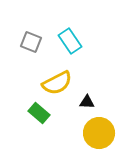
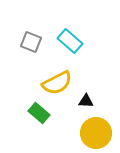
cyan rectangle: rotated 15 degrees counterclockwise
black triangle: moved 1 px left, 1 px up
yellow circle: moved 3 px left
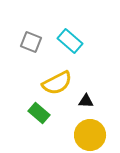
yellow circle: moved 6 px left, 2 px down
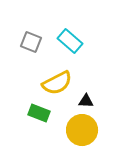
green rectangle: rotated 20 degrees counterclockwise
yellow circle: moved 8 px left, 5 px up
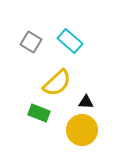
gray square: rotated 10 degrees clockwise
yellow semicircle: rotated 16 degrees counterclockwise
black triangle: moved 1 px down
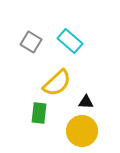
green rectangle: rotated 75 degrees clockwise
yellow circle: moved 1 px down
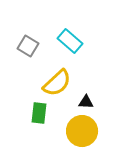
gray square: moved 3 px left, 4 px down
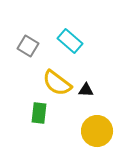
yellow semicircle: rotated 80 degrees clockwise
black triangle: moved 12 px up
yellow circle: moved 15 px right
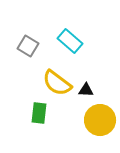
yellow circle: moved 3 px right, 11 px up
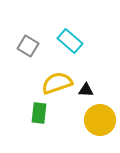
yellow semicircle: rotated 124 degrees clockwise
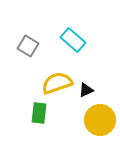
cyan rectangle: moved 3 px right, 1 px up
black triangle: rotated 28 degrees counterclockwise
